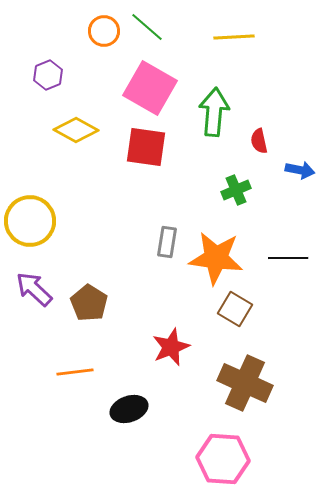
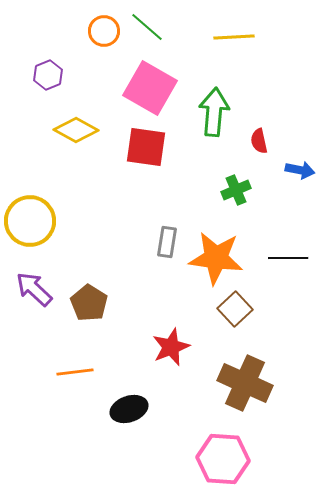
brown square: rotated 16 degrees clockwise
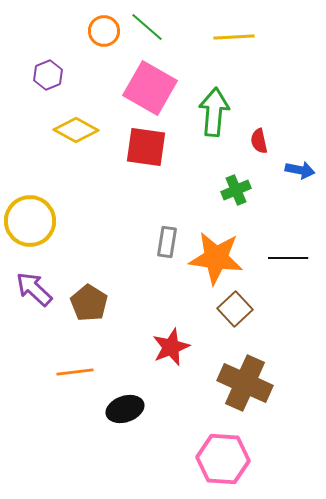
black ellipse: moved 4 px left
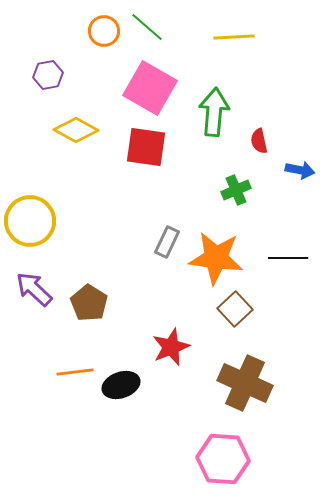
purple hexagon: rotated 12 degrees clockwise
gray rectangle: rotated 16 degrees clockwise
black ellipse: moved 4 px left, 24 px up
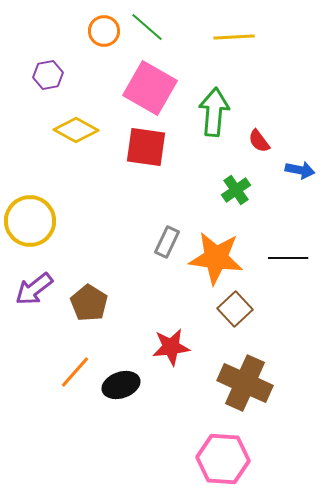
red semicircle: rotated 25 degrees counterclockwise
green cross: rotated 12 degrees counterclockwise
purple arrow: rotated 81 degrees counterclockwise
red star: rotated 15 degrees clockwise
orange line: rotated 42 degrees counterclockwise
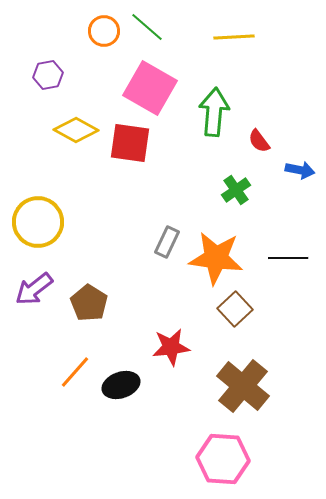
red square: moved 16 px left, 4 px up
yellow circle: moved 8 px right, 1 px down
brown cross: moved 2 px left, 3 px down; rotated 16 degrees clockwise
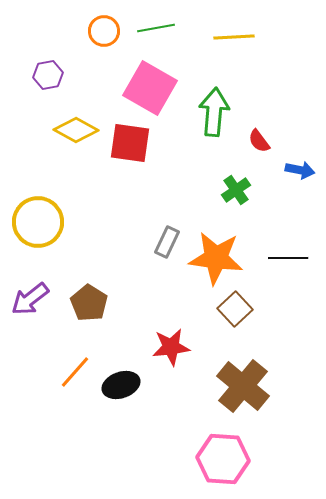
green line: moved 9 px right, 1 px down; rotated 51 degrees counterclockwise
purple arrow: moved 4 px left, 10 px down
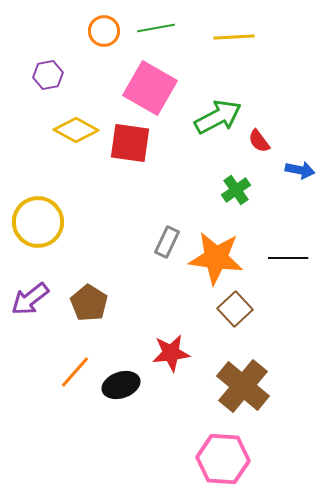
green arrow: moved 4 px right, 5 px down; rotated 57 degrees clockwise
red star: moved 6 px down
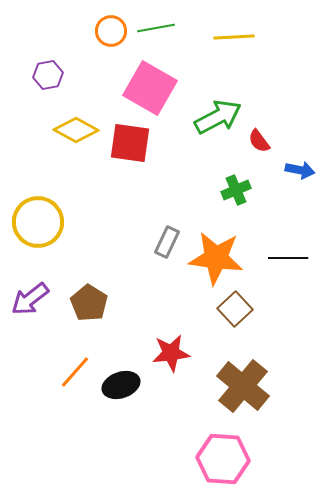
orange circle: moved 7 px right
green cross: rotated 12 degrees clockwise
